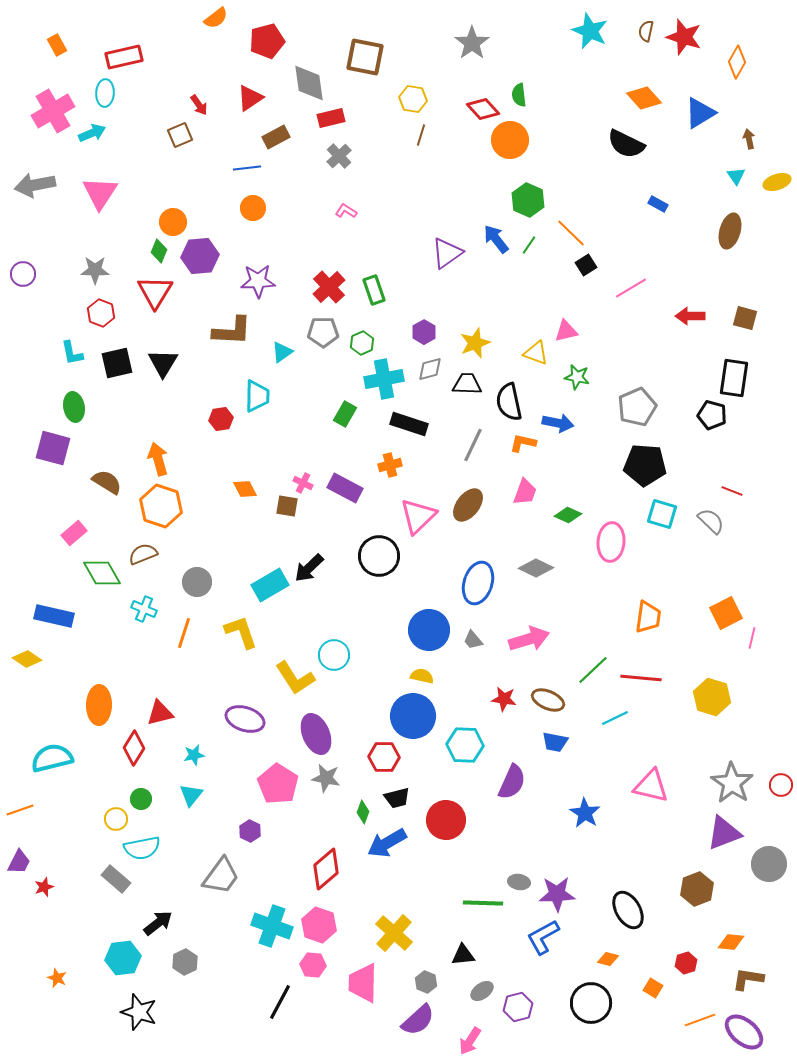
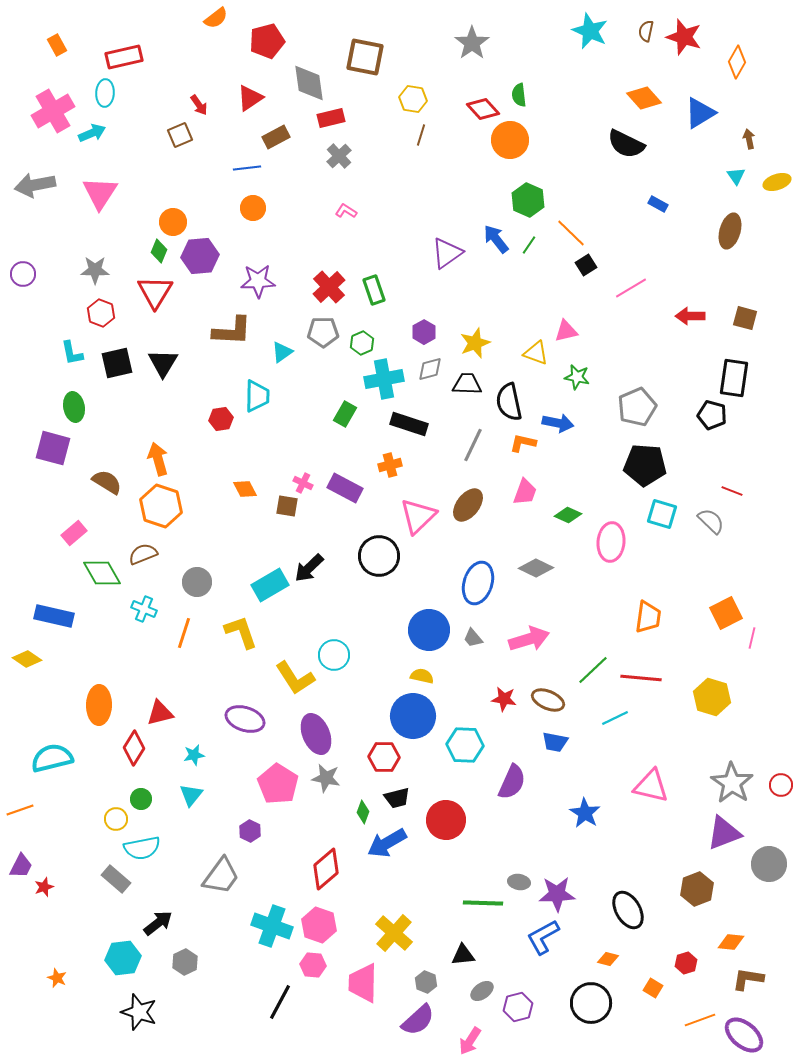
gray trapezoid at (473, 640): moved 2 px up
purple trapezoid at (19, 862): moved 2 px right, 4 px down
purple ellipse at (744, 1032): moved 3 px down
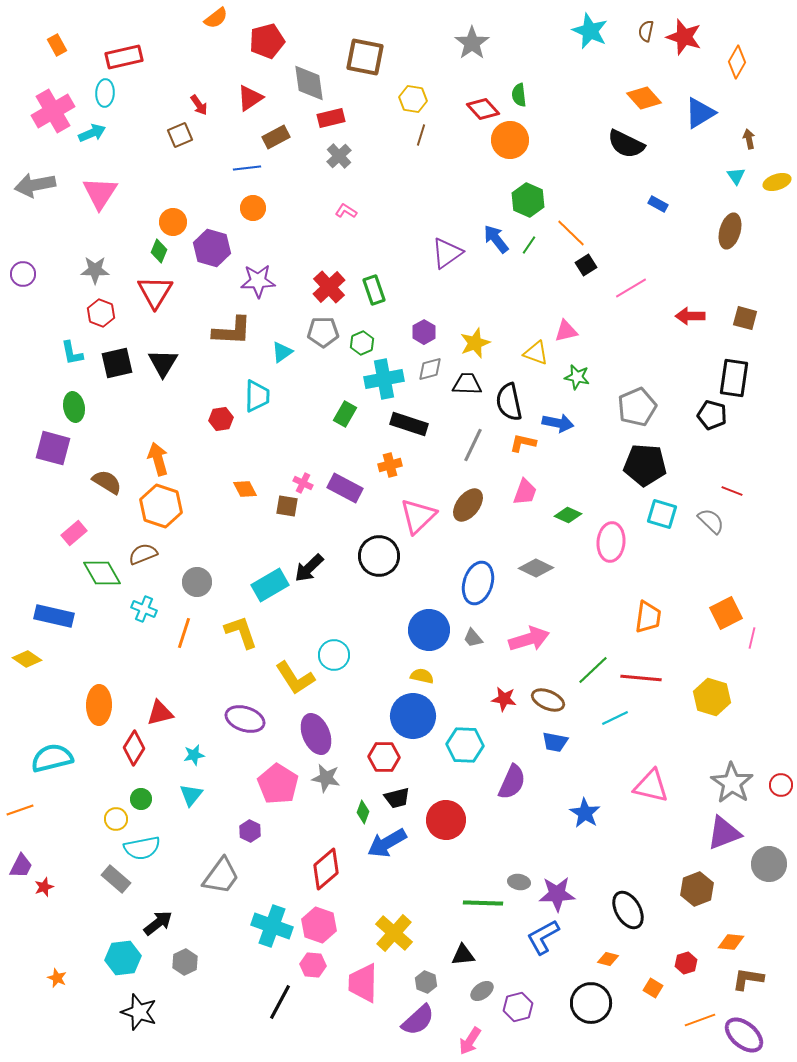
purple hexagon at (200, 256): moved 12 px right, 8 px up; rotated 21 degrees clockwise
